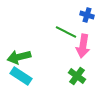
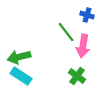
green line: rotated 25 degrees clockwise
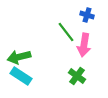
pink arrow: moved 1 px right, 1 px up
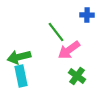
blue cross: rotated 16 degrees counterclockwise
green line: moved 10 px left
pink arrow: moved 15 px left, 5 px down; rotated 45 degrees clockwise
cyan rectangle: rotated 45 degrees clockwise
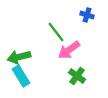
blue cross: rotated 16 degrees clockwise
cyan rectangle: rotated 20 degrees counterclockwise
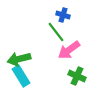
blue cross: moved 24 px left
green arrow: moved 2 px down
green cross: rotated 12 degrees counterclockwise
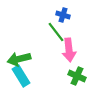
pink arrow: rotated 60 degrees counterclockwise
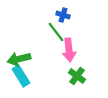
green cross: rotated 12 degrees clockwise
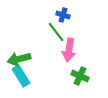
pink arrow: rotated 15 degrees clockwise
green cross: moved 3 px right; rotated 12 degrees counterclockwise
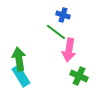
green line: rotated 15 degrees counterclockwise
green arrow: rotated 95 degrees clockwise
green cross: moved 1 px left
